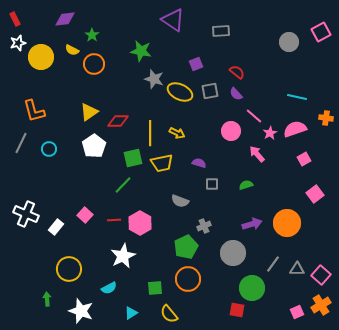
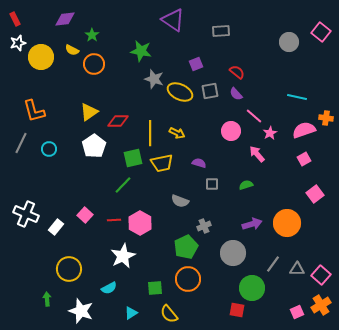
pink square at (321, 32): rotated 24 degrees counterclockwise
pink semicircle at (295, 129): moved 9 px right, 1 px down
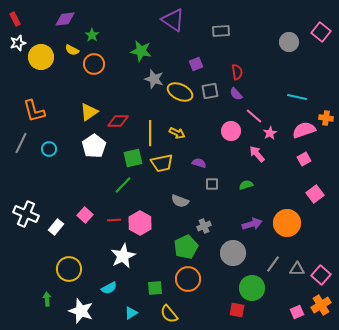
red semicircle at (237, 72): rotated 42 degrees clockwise
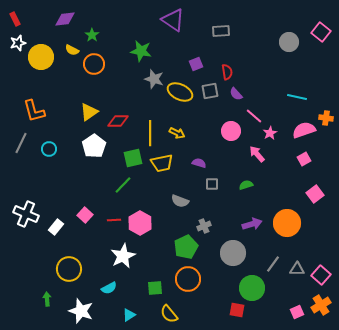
red semicircle at (237, 72): moved 10 px left
cyan triangle at (131, 313): moved 2 px left, 2 px down
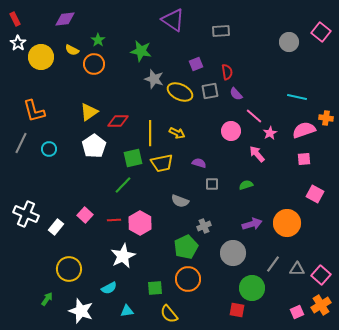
green star at (92, 35): moved 6 px right, 5 px down
white star at (18, 43): rotated 21 degrees counterclockwise
pink square at (304, 159): rotated 24 degrees clockwise
pink square at (315, 194): rotated 24 degrees counterclockwise
green arrow at (47, 299): rotated 40 degrees clockwise
cyan triangle at (129, 315): moved 2 px left, 4 px up; rotated 24 degrees clockwise
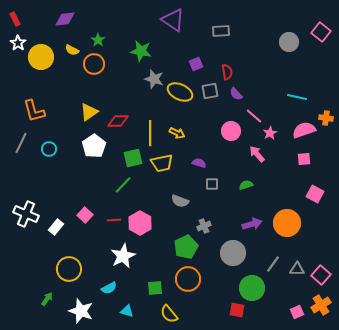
cyan triangle at (127, 311): rotated 24 degrees clockwise
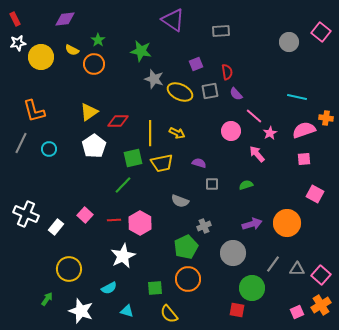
white star at (18, 43): rotated 28 degrees clockwise
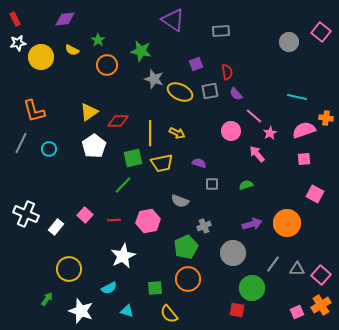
orange circle at (94, 64): moved 13 px right, 1 px down
pink hexagon at (140, 223): moved 8 px right, 2 px up; rotated 20 degrees clockwise
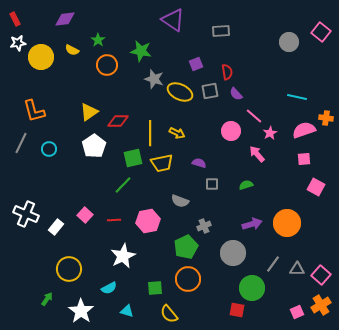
pink square at (315, 194): moved 1 px right, 7 px up
white star at (81, 311): rotated 15 degrees clockwise
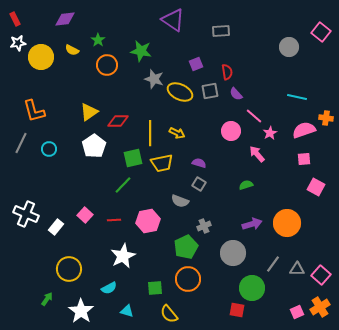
gray circle at (289, 42): moved 5 px down
gray square at (212, 184): moved 13 px left; rotated 32 degrees clockwise
orange cross at (321, 305): moved 1 px left, 2 px down
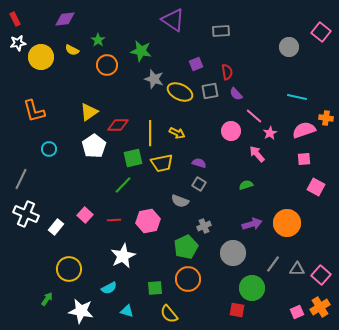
red diamond at (118, 121): moved 4 px down
gray line at (21, 143): moved 36 px down
white star at (81, 311): rotated 25 degrees counterclockwise
